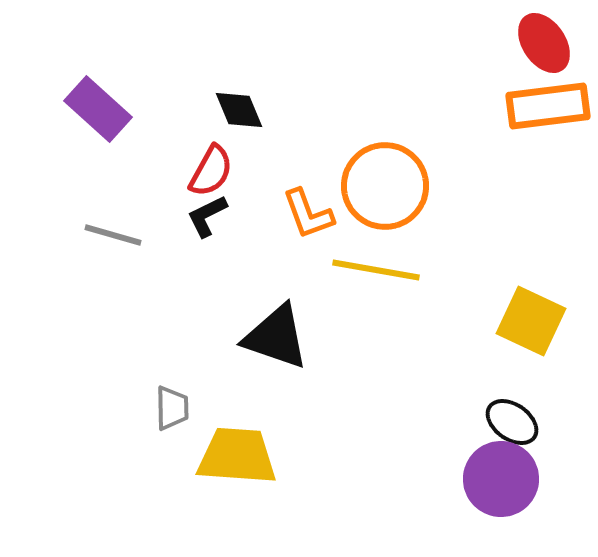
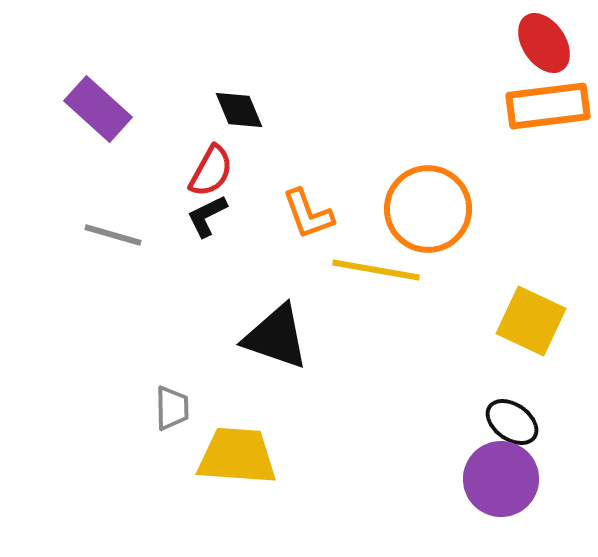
orange circle: moved 43 px right, 23 px down
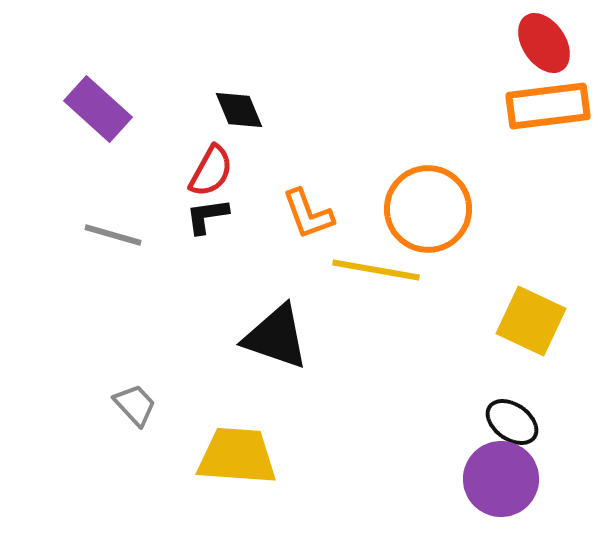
black L-shape: rotated 18 degrees clockwise
gray trapezoid: moved 37 px left, 3 px up; rotated 42 degrees counterclockwise
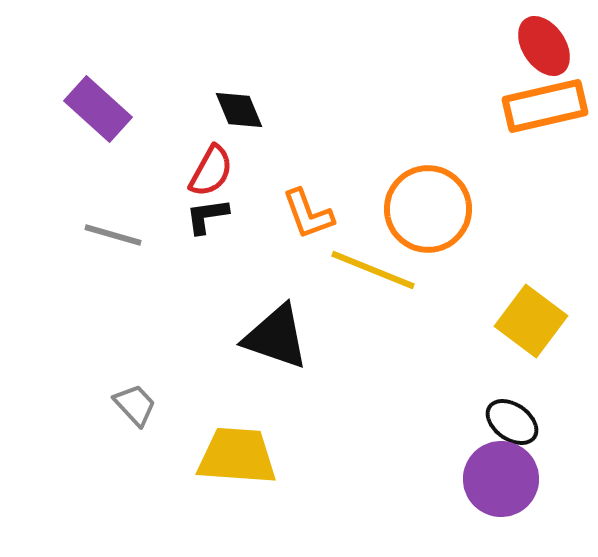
red ellipse: moved 3 px down
orange rectangle: moved 3 px left; rotated 6 degrees counterclockwise
yellow line: moved 3 px left; rotated 12 degrees clockwise
yellow square: rotated 12 degrees clockwise
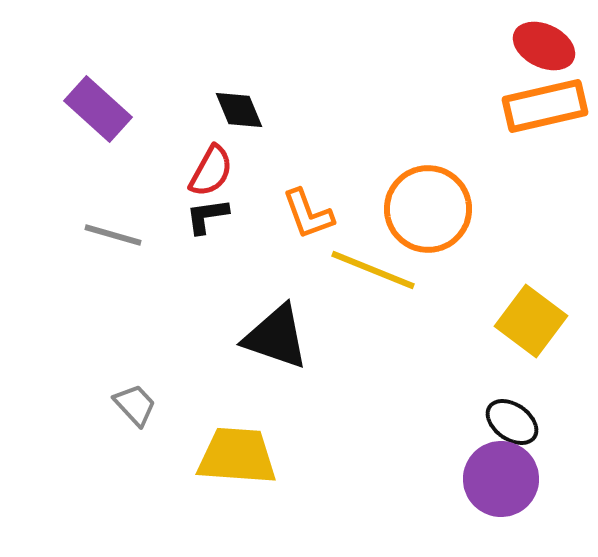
red ellipse: rotated 30 degrees counterclockwise
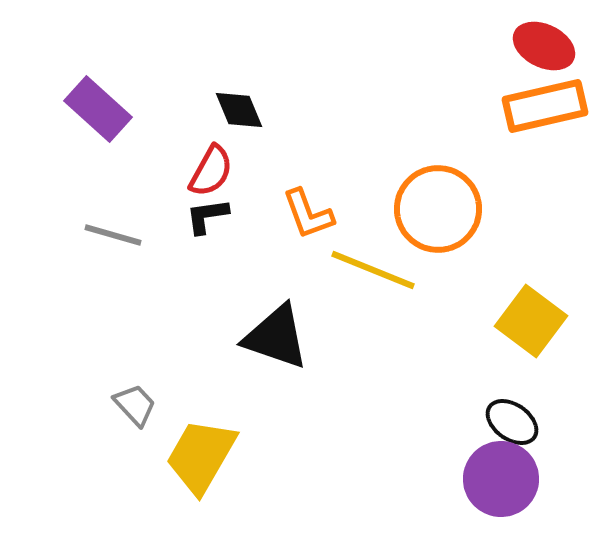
orange circle: moved 10 px right
yellow trapezoid: moved 36 px left; rotated 64 degrees counterclockwise
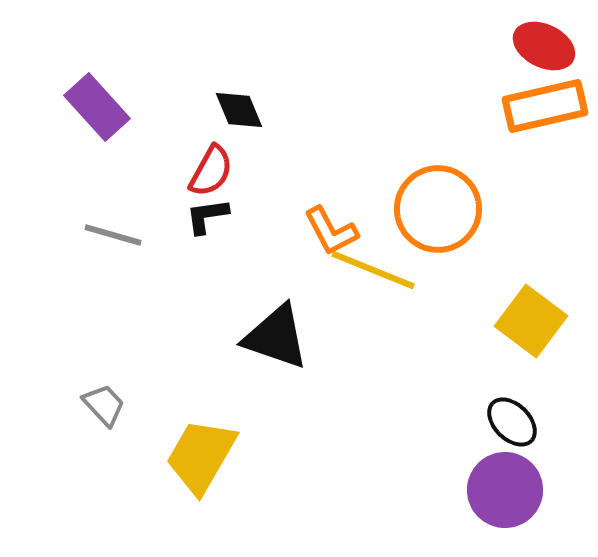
purple rectangle: moved 1 px left, 2 px up; rotated 6 degrees clockwise
orange L-shape: moved 23 px right, 17 px down; rotated 8 degrees counterclockwise
gray trapezoid: moved 31 px left
black ellipse: rotated 10 degrees clockwise
purple circle: moved 4 px right, 11 px down
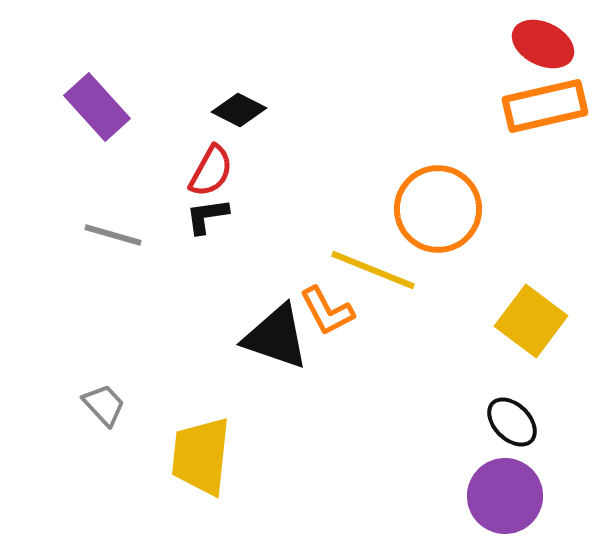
red ellipse: moved 1 px left, 2 px up
black diamond: rotated 40 degrees counterclockwise
orange L-shape: moved 4 px left, 80 px down
yellow trapezoid: rotated 24 degrees counterclockwise
purple circle: moved 6 px down
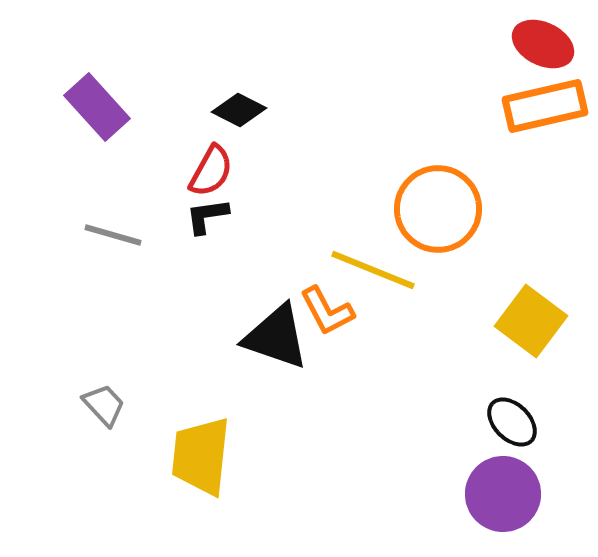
purple circle: moved 2 px left, 2 px up
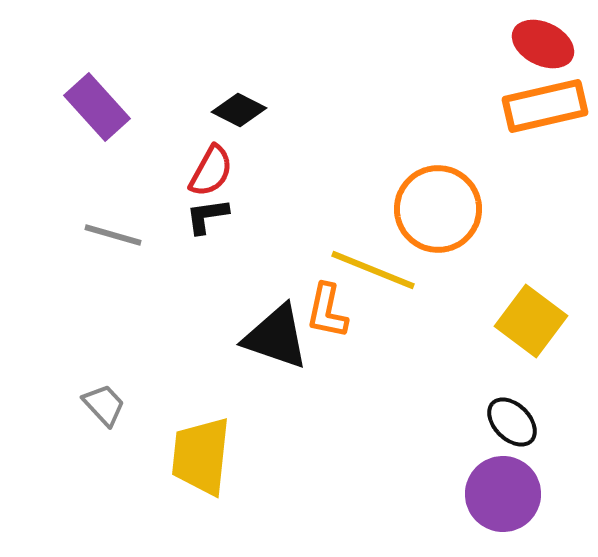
orange L-shape: rotated 40 degrees clockwise
